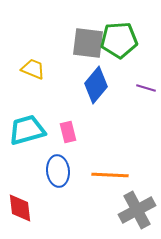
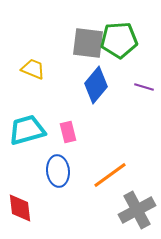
purple line: moved 2 px left, 1 px up
orange line: rotated 39 degrees counterclockwise
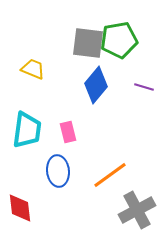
green pentagon: rotated 6 degrees counterclockwise
cyan trapezoid: rotated 114 degrees clockwise
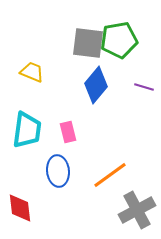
yellow trapezoid: moved 1 px left, 3 px down
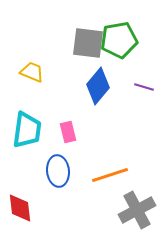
blue diamond: moved 2 px right, 1 px down
orange line: rotated 18 degrees clockwise
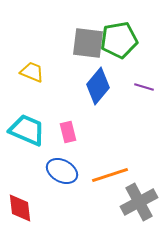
cyan trapezoid: rotated 75 degrees counterclockwise
blue ellipse: moved 4 px right; rotated 56 degrees counterclockwise
gray cross: moved 2 px right, 8 px up
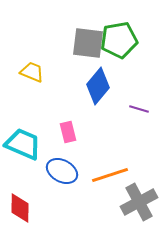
purple line: moved 5 px left, 22 px down
cyan trapezoid: moved 4 px left, 14 px down
red diamond: rotated 8 degrees clockwise
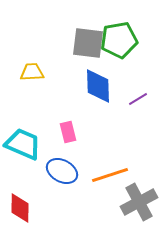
yellow trapezoid: rotated 25 degrees counterclockwise
blue diamond: rotated 42 degrees counterclockwise
purple line: moved 1 px left, 10 px up; rotated 48 degrees counterclockwise
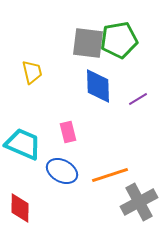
yellow trapezoid: rotated 80 degrees clockwise
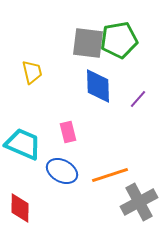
purple line: rotated 18 degrees counterclockwise
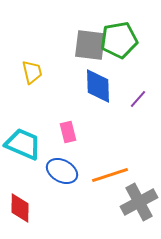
gray square: moved 2 px right, 2 px down
